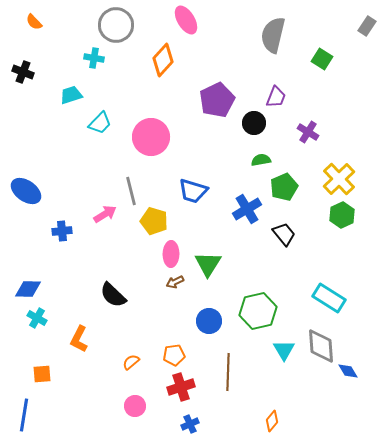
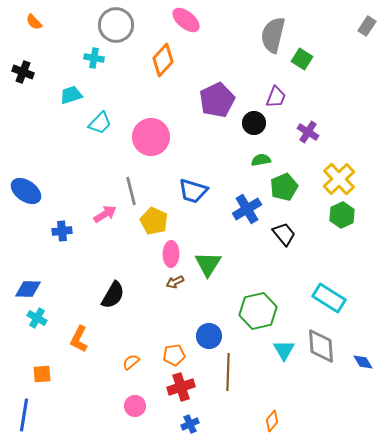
pink ellipse at (186, 20): rotated 20 degrees counterclockwise
green square at (322, 59): moved 20 px left
yellow pentagon at (154, 221): rotated 8 degrees clockwise
black semicircle at (113, 295): rotated 104 degrees counterclockwise
blue circle at (209, 321): moved 15 px down
blue diamond at (348, 371): moved 15 px right, 9 px up
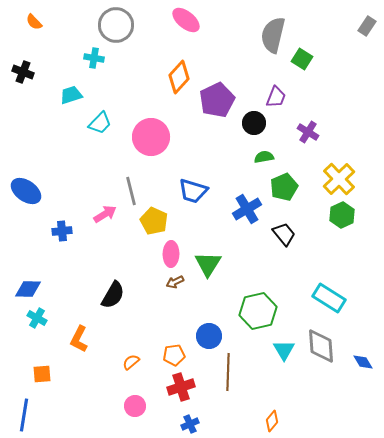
orange diamond at (163, 60): moved 16 px right, 17 px down
green semicircle at (261, 160): moved 3 px right, 3 px up
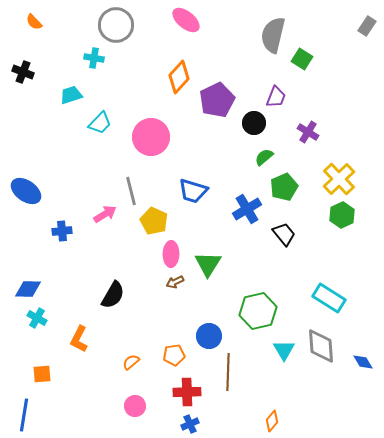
green semicircle at (264, 157): rotated 30 degrees counterclockwise
red cross at (181, 387): moved 6 px right, 5 px down; rotated 16 degrees clockwise
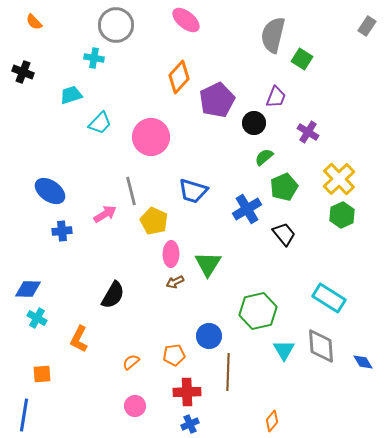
blue ellipse at (26, 191): moved 24 px right
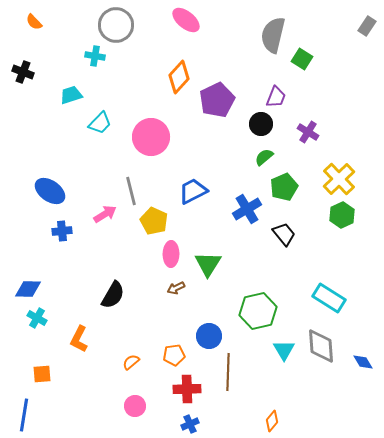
cyan cross at (94, 58): moved 1 px right, 2 px up
black circle at (254, 123): moved 7 px right, 1 px down
blue trapezoid at (193, 191): rotated 136 degrees clockwise
brown arrow at (175, 282): moved 1 px right, 6 px down
red cross at (187, 392): moved 3 px up
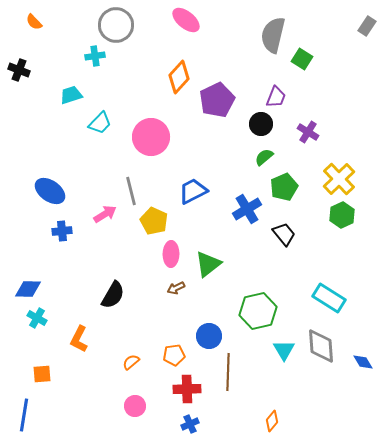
cyan cross at (95, 56): rotated 18 degrees counterclockwise
black cross at (23, 72): moved 4 px left, 2 px up
green triangle at (208, 264): rotated 20 degrees clockwise
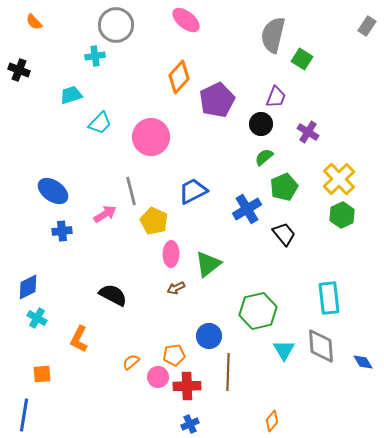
blue ellipse at (50, 191): moved 3 px right
blue diamond at (28, 289): moved 2 px up; rotated 28 degrees counterclockwise
black semicircle at (113, 295): rotated 92 degrees counterclockwise
cyan rectangle at (329, 298): rotated 52 degrees clockwise
red cross at (187, 389): moved 3 px up
pink circle at (135, 406): moved 23 px right, 29 px up
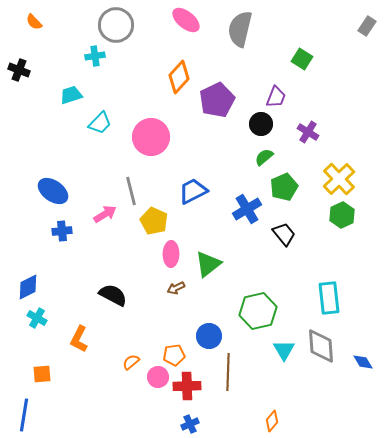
gray semicircle at (273, 35): moved 33 px left, 6 px up
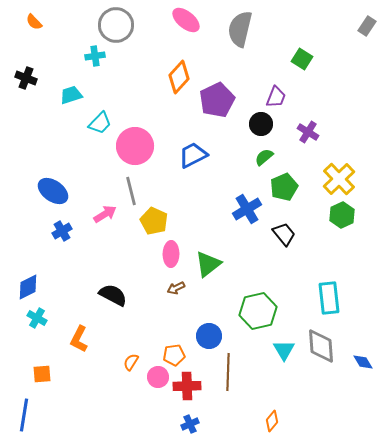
black cross at (19, 70): moved 7 px right, 8 px down
pink circle at (151, 137): moved 16 px left, 9 px down
blue trapezoid at (193, 191): moved 36 px up
blue cross at (62, 231): rotated 24 degrees counterclockwise
orange semicircle at (131, 362): rotated 18 degrees counterclockwise
